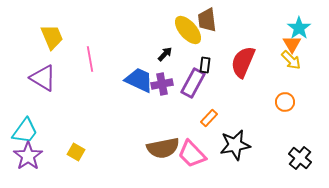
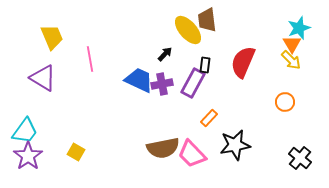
cyan star: rotated 15 degrees clockwise
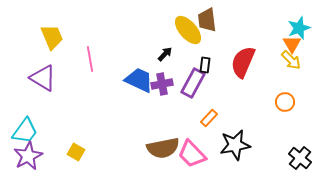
purple star: rotated 8 degrees clockwise
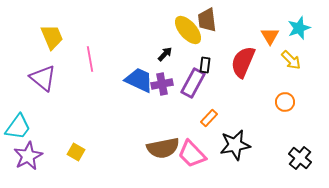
orange triangle: moved 22 px left, 8 px up
purple triangle: rotated 8 degrees clockwise
cyan trapezoid: moved 7 px left, 4 px up
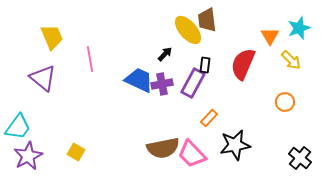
red semicircle: moved 2 px down
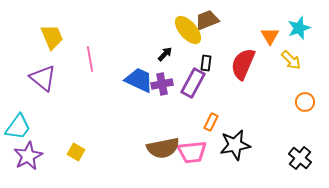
brown trapezoid: rotated 75 degrees clockwise
black rectangle: moved 1 px right, 2 px up
orange circle: moved 20 px right
orange rectangle: moved 2 px right, 4 px down; rotated 18 degrees counterclockwise
pink trapezoid: moved 2 px up; rotated 52 degrees counterclockwise
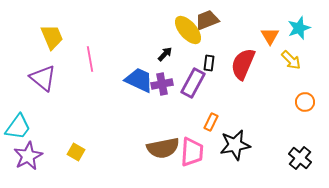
black rectangle: moved 3 px right
pink trapezoid: rotated 80 degrees counterclockwise
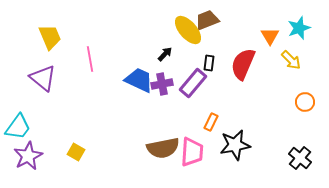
yellow trapezoid: moved 2 px left
purple rectangle: rotated 12 degrees clockwise
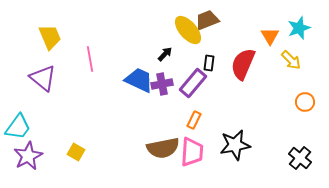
orange rectangle: moved 17 px left, 2 px up
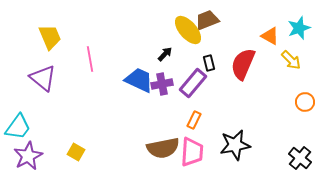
orange triangle: rotated 30 degrees counterclockwise
black rectangle: rotated 21 degrees counterclockwise
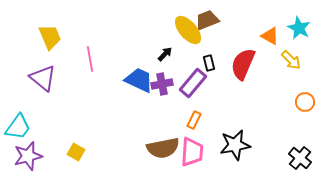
cyan star: rotated 25 degrees counterclockwise
purple star: rotated 12 degrees clockwise
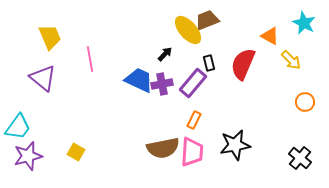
cyan star: moved 5 px right, 5 px up
